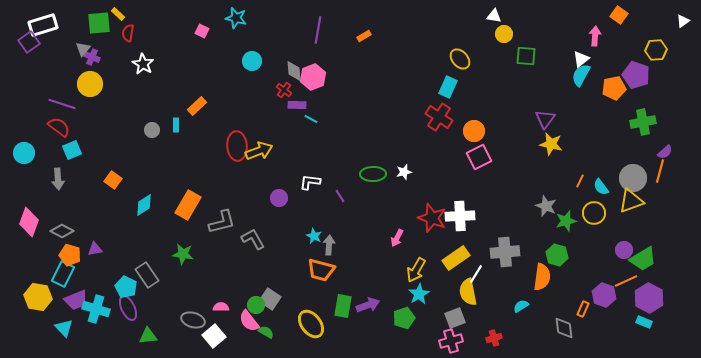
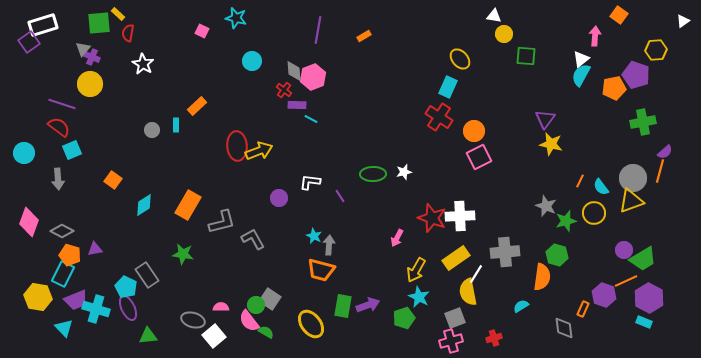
cyan star at (419, 294): moved 3 px down; rotated 15 degrees counterclockwise
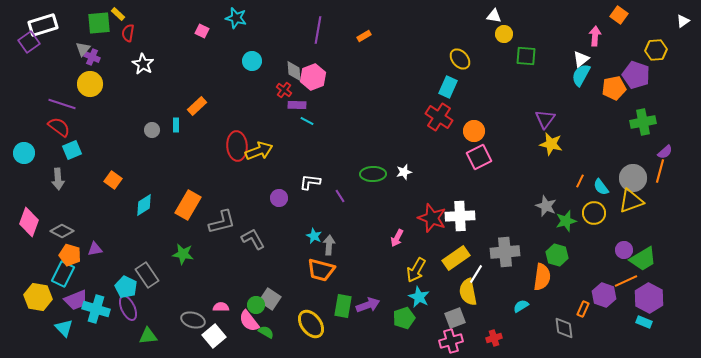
cyan line at (311, 119): moved 4 px left, 2 px down
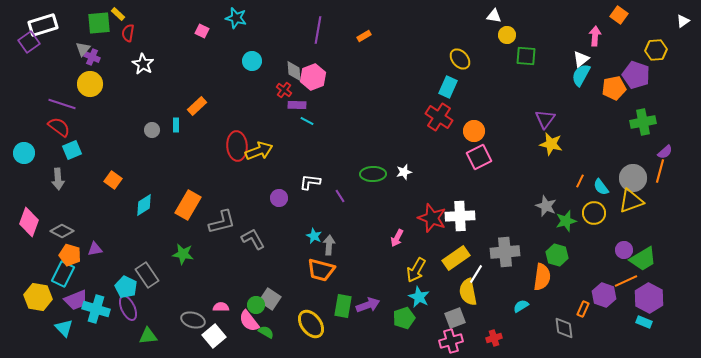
yellow circle at (504, 34): moved 3 px right, 1 px down
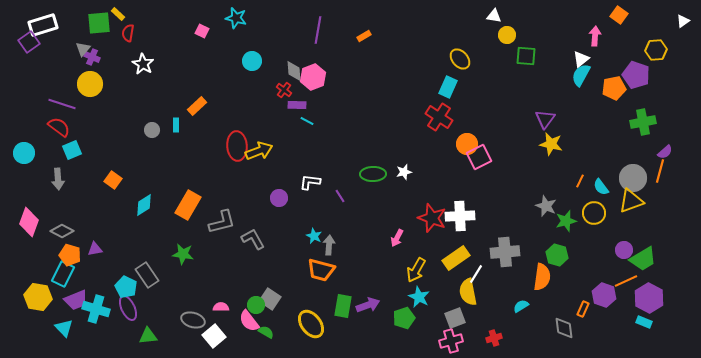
orange circle at (474, 131): moved 7 px left, 13 px down
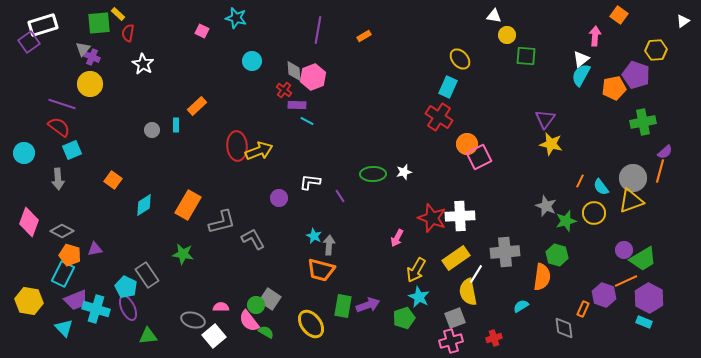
yellow hexagon at (38, 297): moved 9 px left, 4 px down
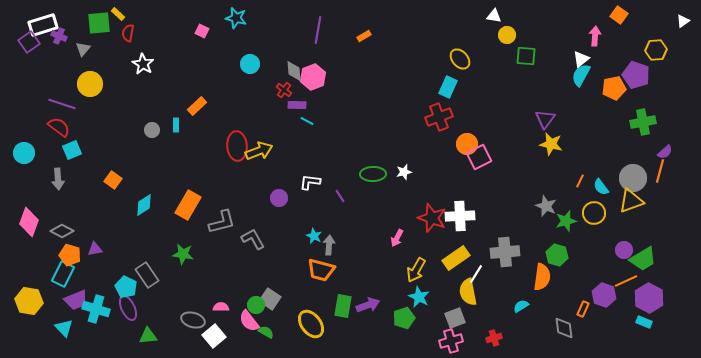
purple cross at (92, 57): moved 33 px left, 21 px up
cyan circle at (252, 61): moved 2 px left, 3 px down
red cross at (439, 117): rotated 36 degrees clockwise
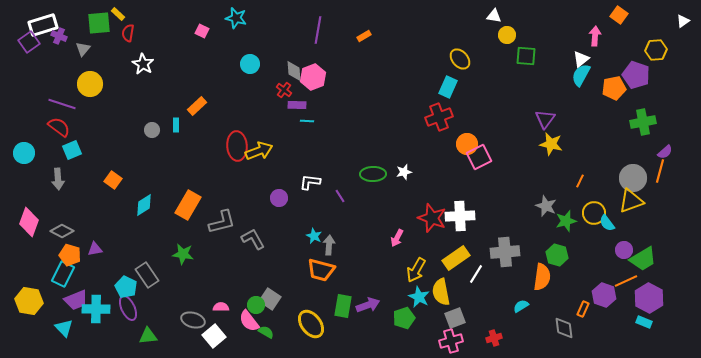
cyan line at (307, 121): rotated 24 degrees counterclockwise
cyan semicircle at (601, 187): moved 6 px right, 36 px down
yellow semicircle at (468, 292): moved 27 px left
cyan cross at (96, 309): rotated 16 degrees counterclockwise
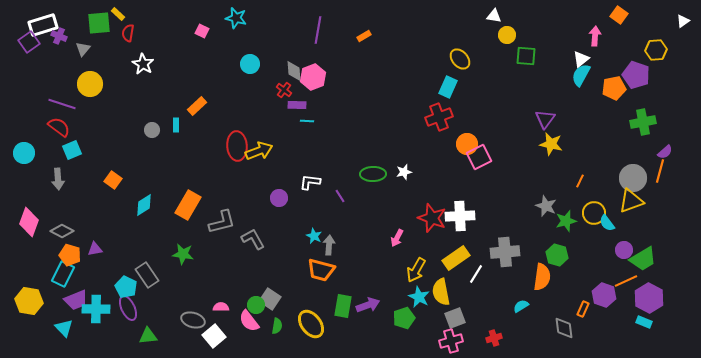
green semicircle at (266, 332): moved 11 px right, 6 px up; rotated 70 degrees clockwise
